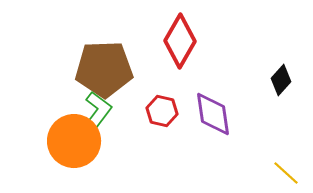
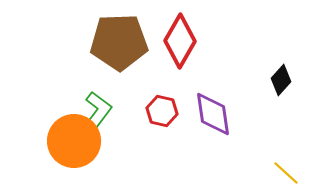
brown pentagon: moved 15 px right, 27 px up
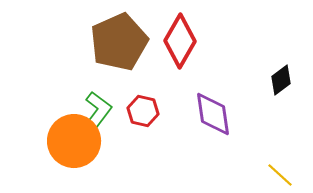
brown pentagon: rotated 22 degrees counterclockwise
black diamond: rotated 12 degrees clockwise
red hexagon: moved 19 px left
yellow line: moved 6 px left, 2 px down
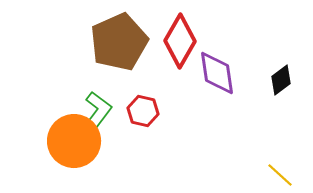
purple diamond: moved 4 px right, 41 px up
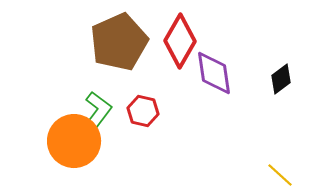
purple diamond: moved 3 px left
black diamond: moved 1 px up
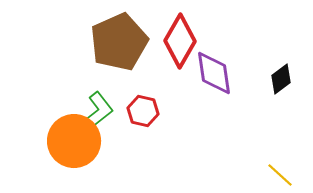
green L-shape: rotated 15 degrees clockwise
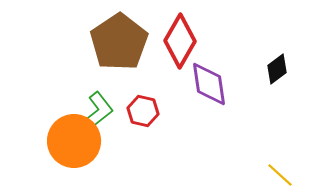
brown pentagon: rotated 10 degrees counterclockwise
purple diamond: moved 5 px left, 11 px down
black diamond: moved 4 px left, 10 px up
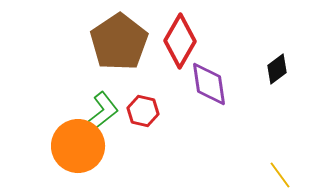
green L-shape: moved 5 px right
orange circle: moved 4 px right, 5 px down
yellow line: rotated 12 degrees clockwise
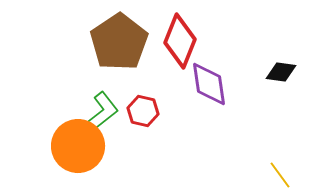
red diamond: rotated 8 degrees counterclockwise
black diamond: moved 4 px right, 3 px down; rotated 44 degrees clockwise
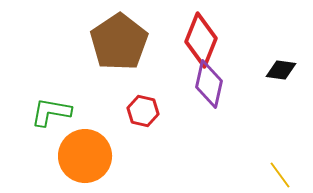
red diamond: moved 21 px right, 1 px up
black diamond: moved 2 px up
purple diamond: rotated 21 degrees clockwise
green L-shape: moved 51 px left; rotated 132 degrees counterclockwise
orange circle: moved 7 px right, 10 px down
